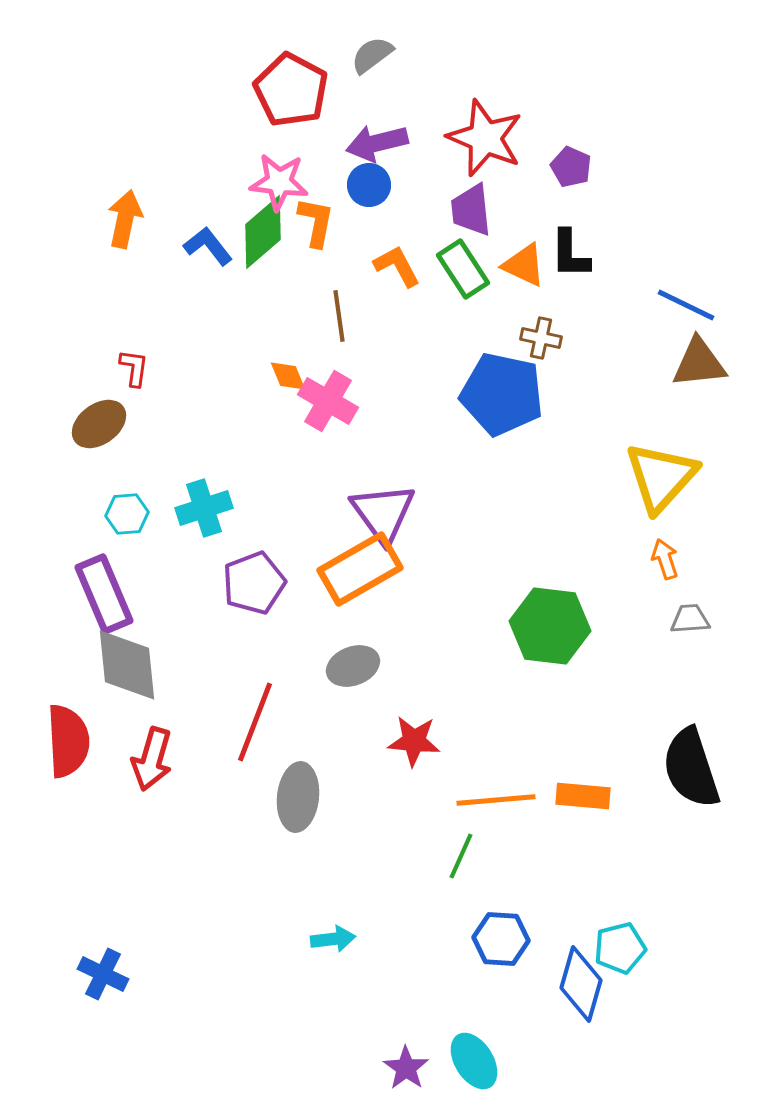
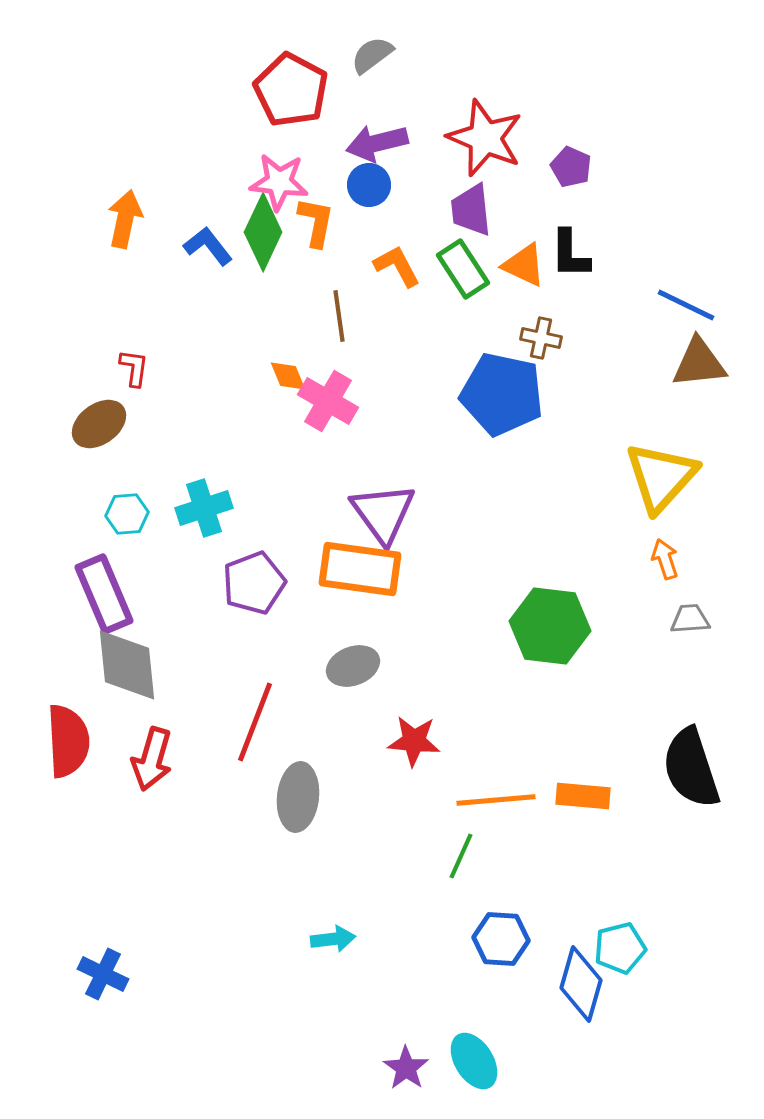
green diamond at (263, 232): rotated 24 degrees counterclockwise
orange rectangle at (360, 569): rotated 38 degrees clockwise
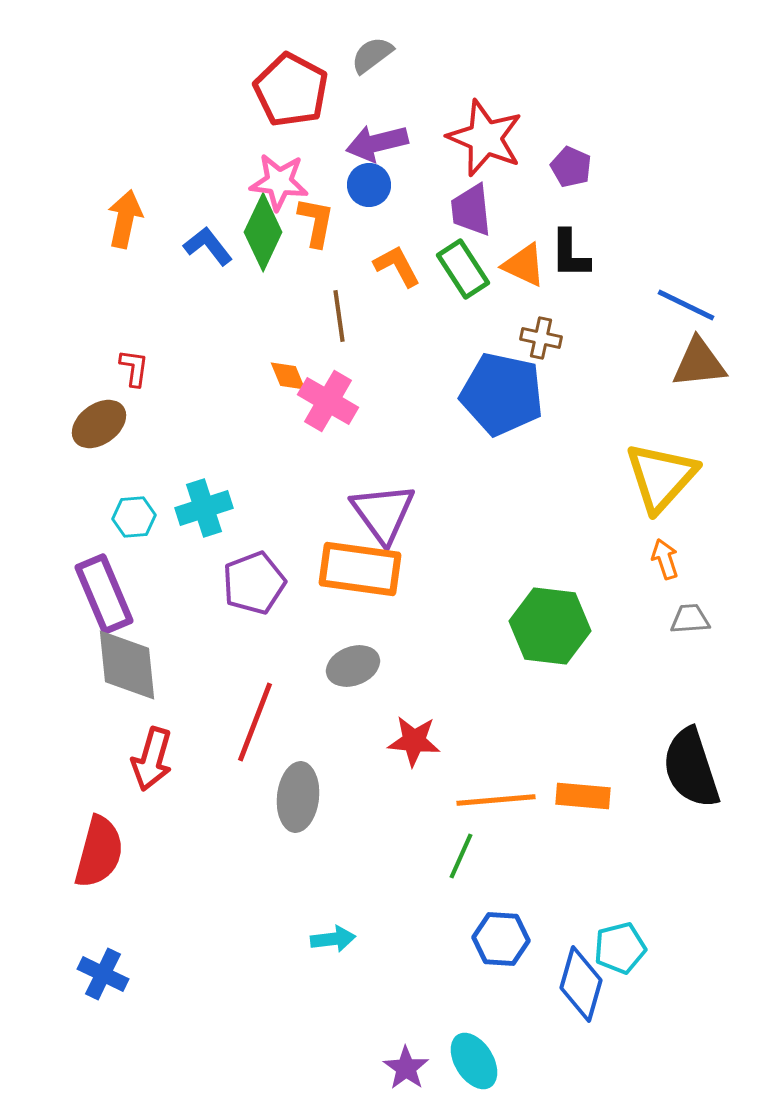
cyan hexagon at (127, 514): moved 7 px right, 3 px down
red semicircle at (68, 741): moved 31 px right, 111 px down; rotated 18 degrees clockwise
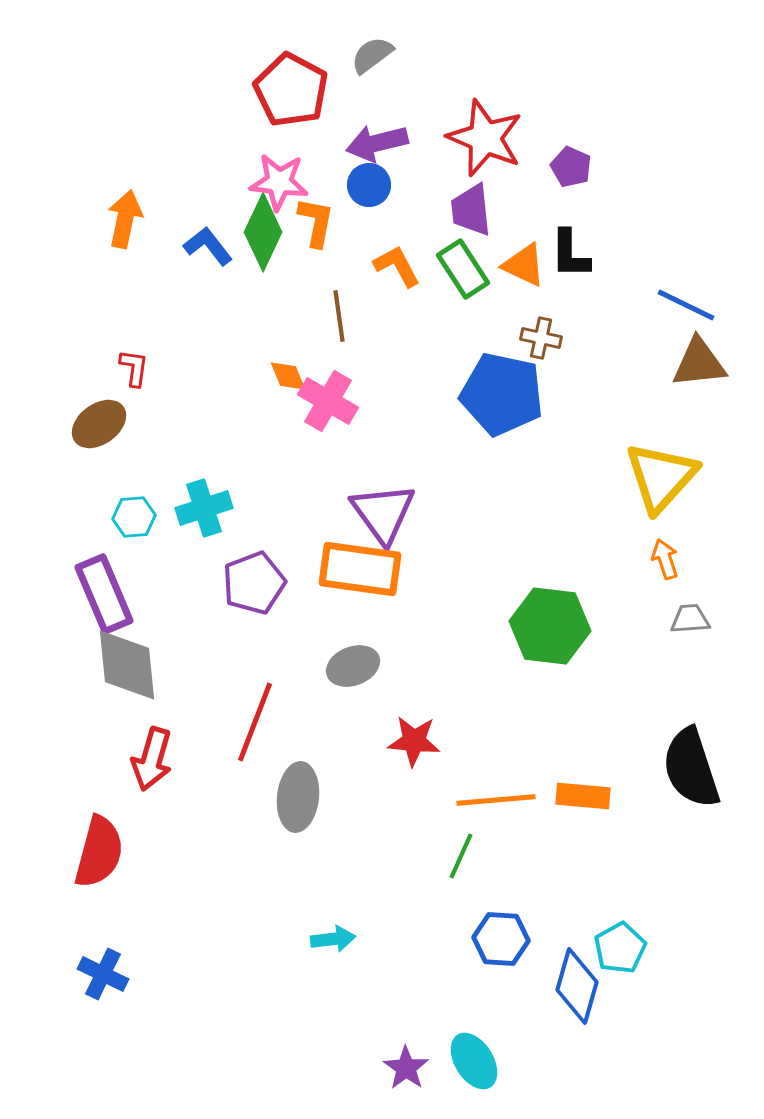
cyan pentagon at (620, 948): rotated 15 degrees counterclockwise
blue diamond at (581, 984): moved 4 px left, 2 px down
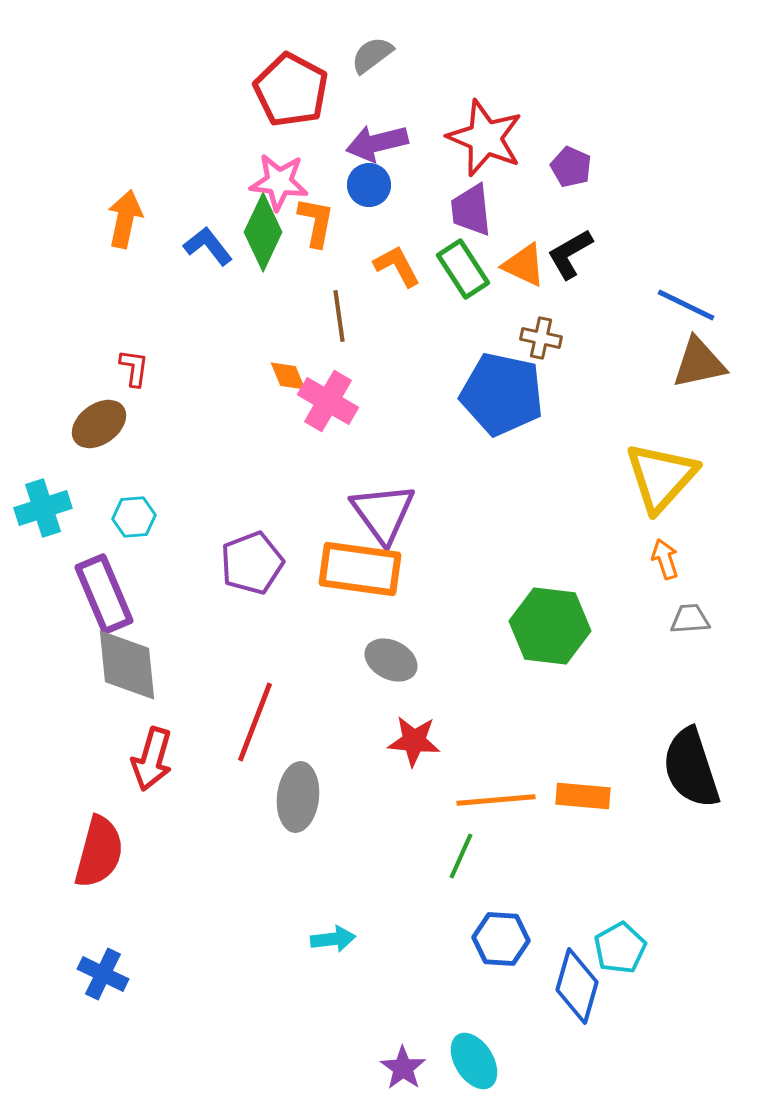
black L-shape at (570, 254): rotated 60 degrees clockwise
brown triangle at (699, 363): rotated 6 degrees counterclockwise
cyan cross at (204, 508): moved 161 px left
purple pentagon at (254, 583): moved 2 px left, 20 px up
gray ellipse at (353, 666): moved 38 px right, 6 px up; rotated 48 degrees clockwise
purple star at (406, 1068): moved 3 px left
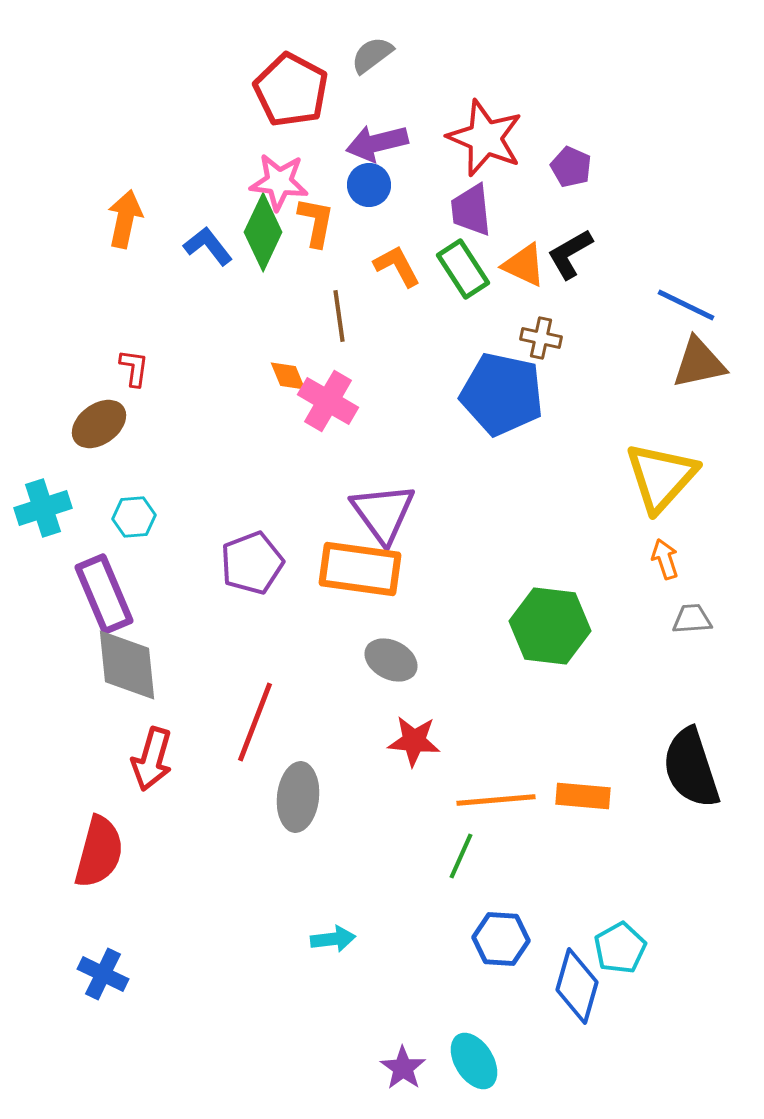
gray trapezoid at (690, 619): moved 2 px right
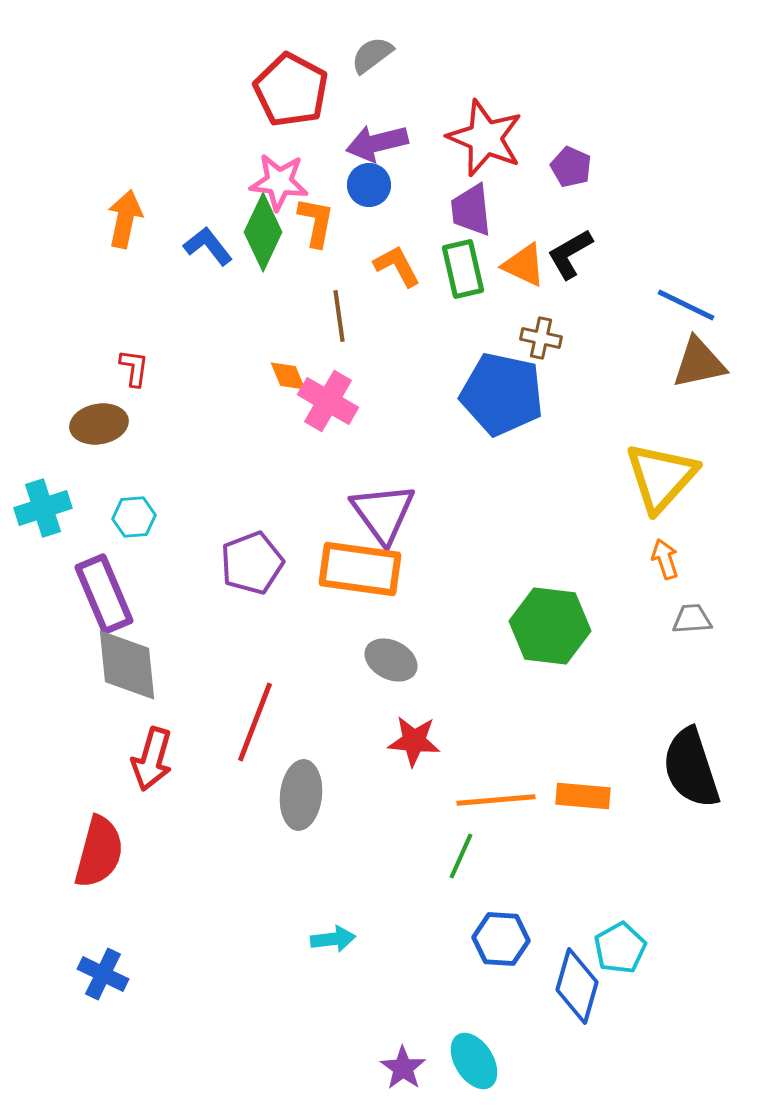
green rectangle at (463, 269): rotated 20 degrees clockwise
brown ellipse at (99, 424): rotated 26 degrees clockwise
gray ellipse at (298, 797): moved 3 px right, 2 px up
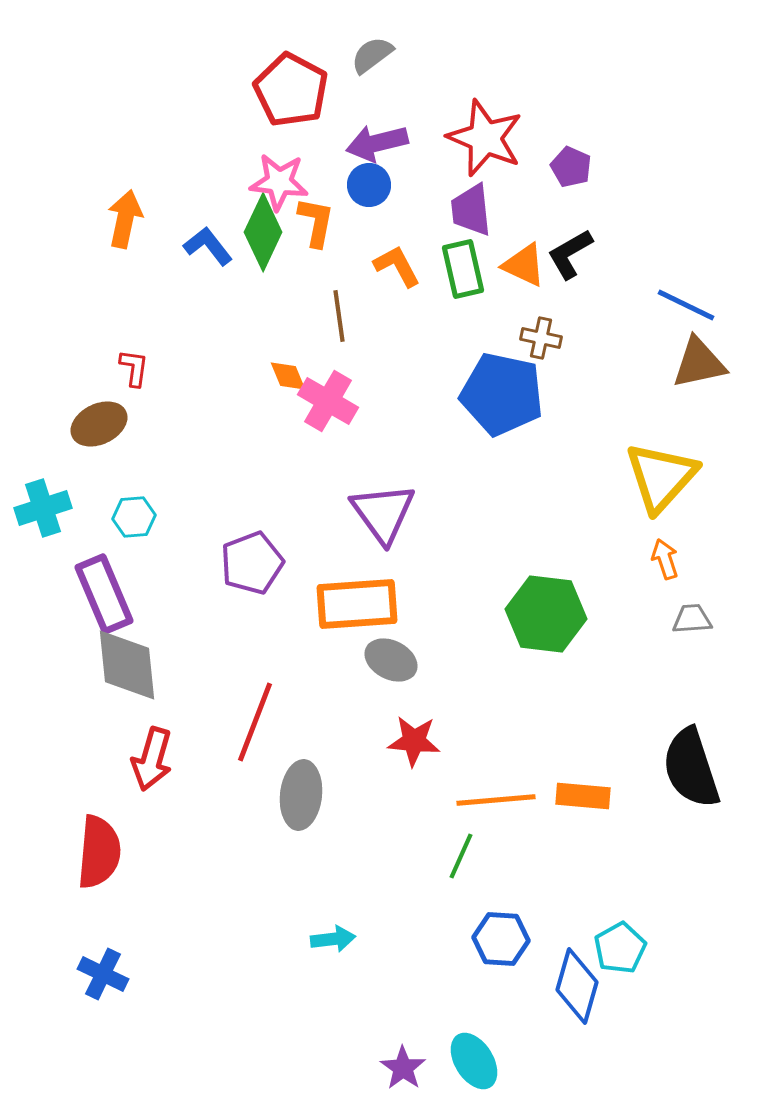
brown ellipse at (99, 424): rotated 16 degrees counterclockwise
orange rectangle at (360, 569): moved 3 px left, 35 px down; rotated 12 degrees counterclockwise
green hexagon at (550, 626): moved 4 px left, 12 px up
red semicircle at (99, 852): rotated 10 degrees counterclockwise
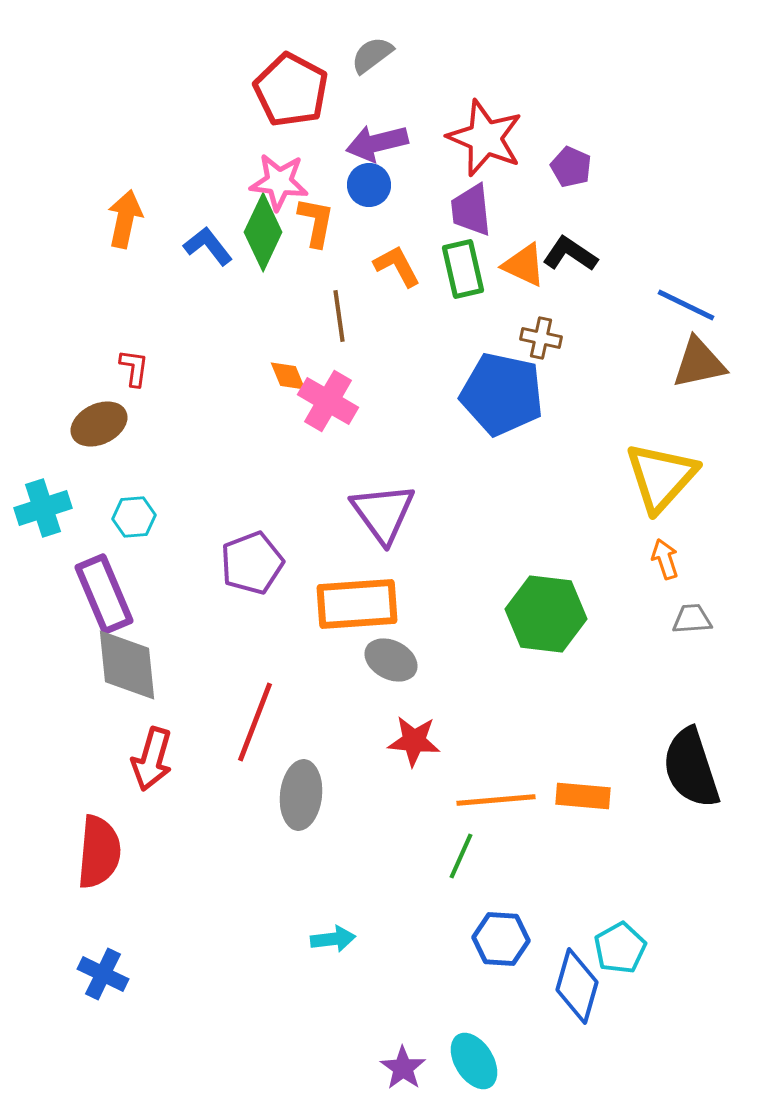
black L-shape at (570, 254): rotated 64 degrees clockwise
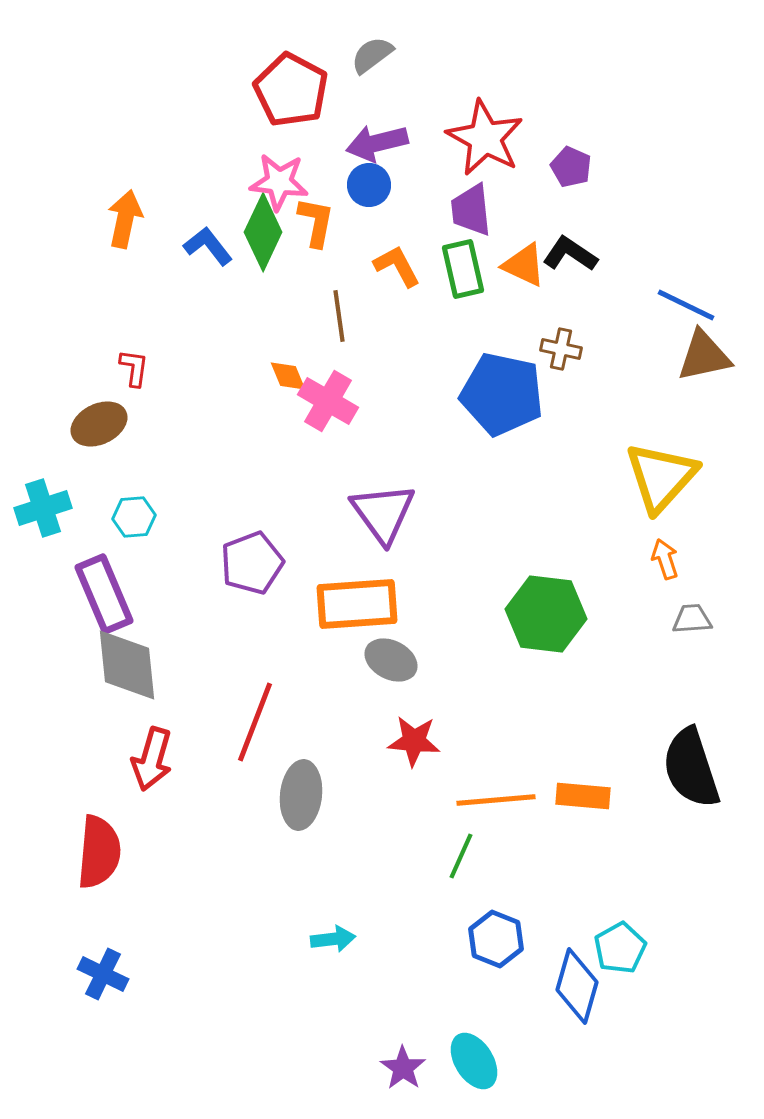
red star at (485, 138): rotated 6 degrees clockwise
brown cross at (541, 338): moved 20 px right, 11 px down
brown triangle at (699, 363): moved 5 px right, 7 px up
blue hexagon at (501, 939): moved 5 px left; rotated 18 degrees clockwise
